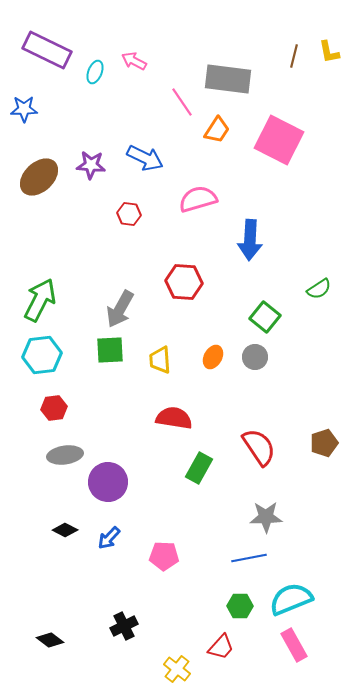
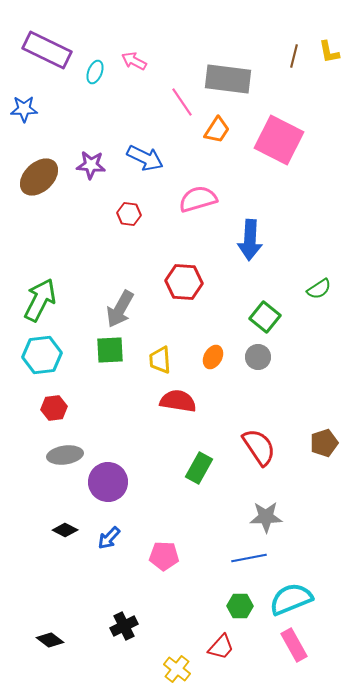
gray circle at (255, 357): moved 3 px right
red semicircle at (174, 418): moved 4 px right, 17 px up
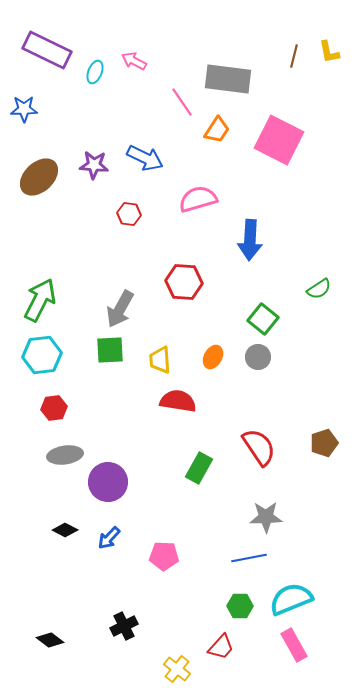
purple star at (91, 165): moved 3 px right
green square at (265, 317): moved 2 px left, 2 px down
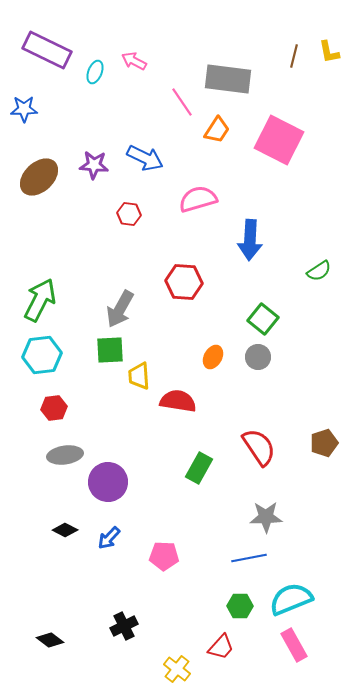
green semicircle at (319, 289): moved 18 px up
yellow trapezoid at (160, 360): moved 21 px left, 16 px down
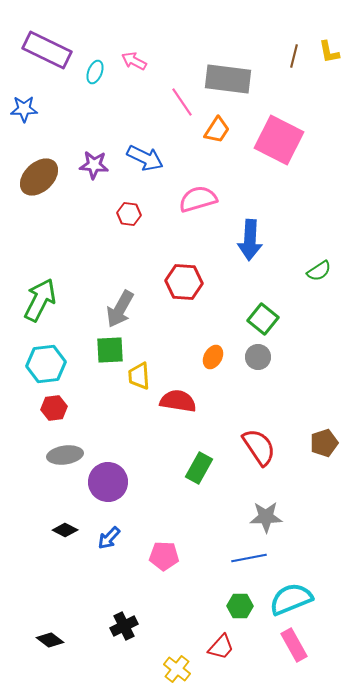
cyan hexagon at (42, 355): moved 4 px right, 9 px down
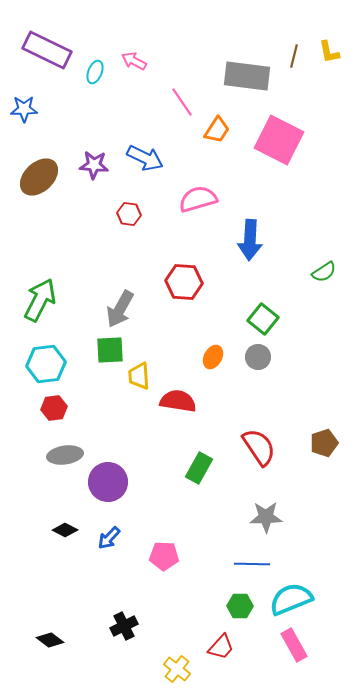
gray rectangle at (228, 79): moved 19 px right, 3 px up
green semicircle at (319, 271): moved 5 px right, 1 px down
blue line at (249, 558): moved 3 px right, 6 px down; rotated 12 degrees clockwise
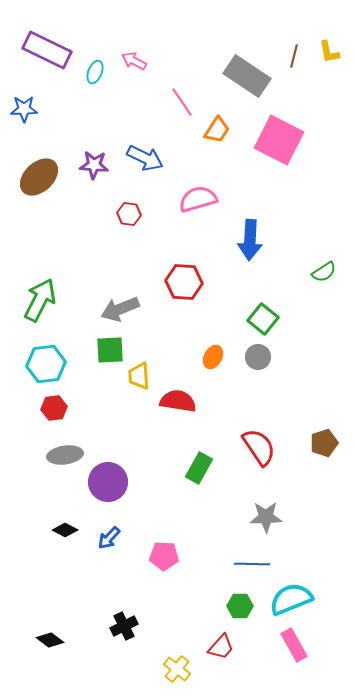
gray rectangle at (247, 76): rotated 27 degrees clockwise
gray arrow at (120, 309): rotated 39 degrees clockwise
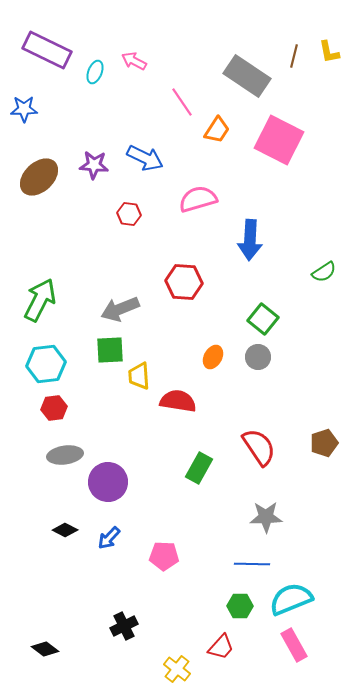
black diamond at (50, 640): moved 5 px left, 9 px down
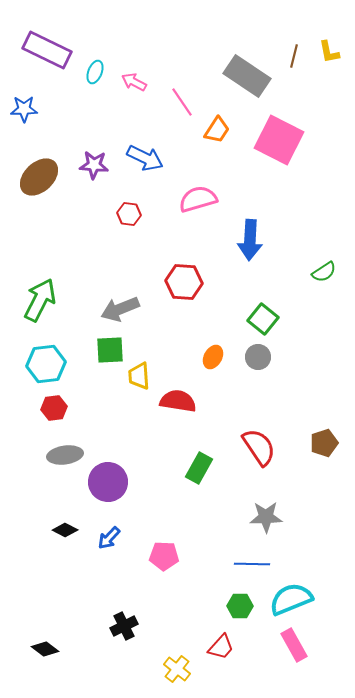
pink arrow at (134, 61): moved 21 px down
